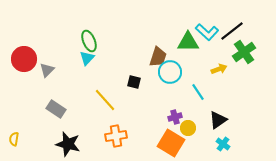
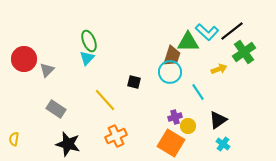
brown trapezoid: moved 14 px right, 1 px up
yellow circle: moved 2 px up
orange cross: rotated 15 degrees counterclockwise
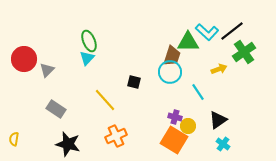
purple cross: rotated 32 degrees clockwise
orange square: moved 3 px right, 3 px up
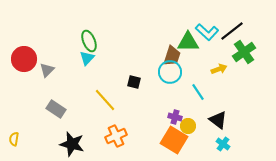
black triangle: rotated 48 degrees counterclockwise
black star: moved 4 px right
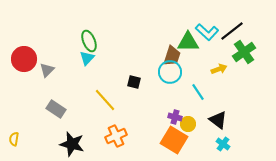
yellow circle: moved 2 px up
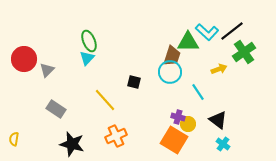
purple cross: moved 3 px right
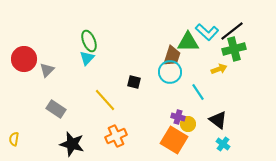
green cross: moved 10 px left, 3 px up; rotated 20 degrees clockwise
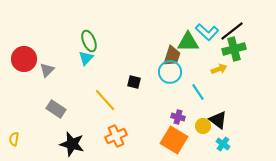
cyan triangle: moved 1 px left
yellow circle: moved 15 px right, 2 px down
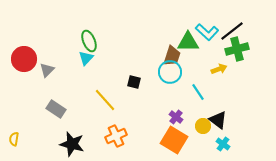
green cross: moved 3 px right
purple cross: moved 2 px left; rotated 24 degrees clockwise
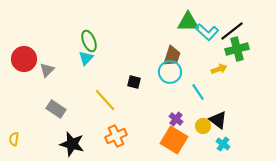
green triangle: moved 20 px up
purple cross: moved 2 px down
